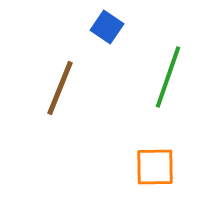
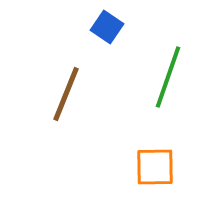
brown line: moved 6 px right, 6 px down
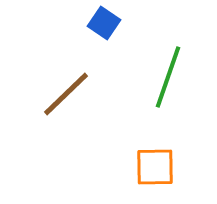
blue square: moved 3 px left, 4 px up
brown line: rotated 24 degrees clockwise
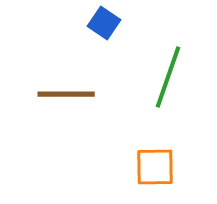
brown line: rotated 44 degrees clockwise
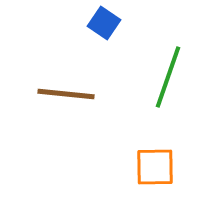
brown line: rotated 6 degrees clockwise
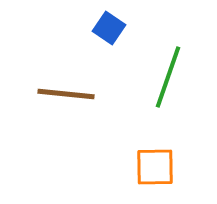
blue square: moved 5 px right, 5 px down
